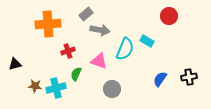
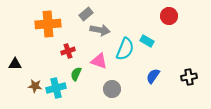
black triangle: rotated 16 degrees clockwise
blue semicircle: moved 7 px left, 3 px up
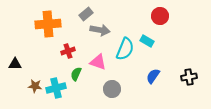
red circle: moved 9 px left
pink triangle: moved 1 px left, 1 px down
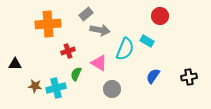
pink triangle: moved 1 px right, 1 px down; rotated 12 degrees clockwise
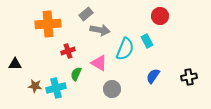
cyan rectangle: rotated 32 degrees clockwise
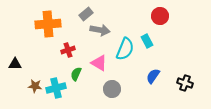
red cross: moved 1 px up
black cross: moved 4 px left, 6 px down; rotated 28 degrees clockwise
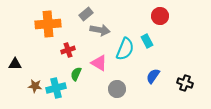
gray circle: moved 5 px right
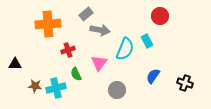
pink triangle: rotated 36 degrees clockwise
green semicircle: rotated 48 degrees counterclockwise
gray circle: moved 1 px down
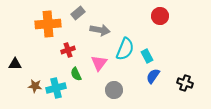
gray rectangle: moved 8 px left, 1 px up
cyan rectangle: moved 15 px down
gray circle: moved 3 px left
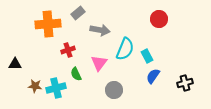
red circle: moved 1 px left, 3 px down
black cross: rotated 35 degrees counterclockwise
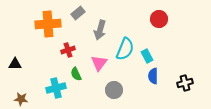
gray arrow: rotated 96 degrees clockwise
blue semicircle: rotated 35 degrees counterclockwise
brown star: moved 14 px left, 13 px down
